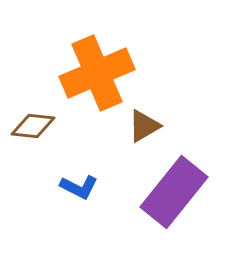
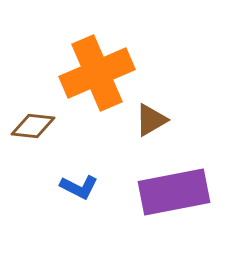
brown triangle: moved 7 px right, 6 px up
purple rectangle: rotated 40 degrees clockwise
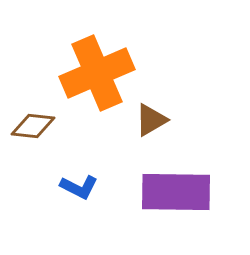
purple rectangle: moved 2 px right; rotated 12 degrees clockwise
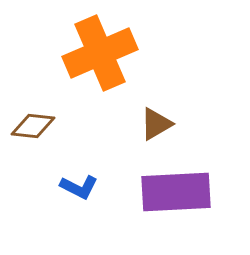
orange cross: moved 3 px right, 20 px up
brown triangle: moved 5 px right, 4 px down
purple rectangle: rotated 4 degrees counterclockwise
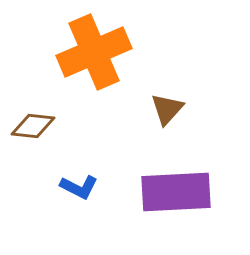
orange cross: moved 6 px left, 1 px up
brown triangle: moved 11 px right, 15 px up; rotated 18 degrees counterclockwise
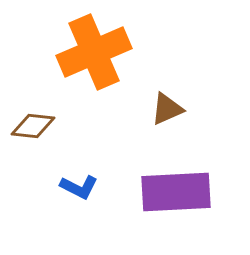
brown triangle: rotated 24 degrees clockwise
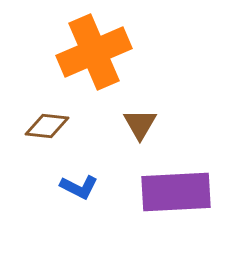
brown triangle: moved 27 px left, 15 px down; rotated 36 degrees counterclockwise
brown diamond: moved 14 px right
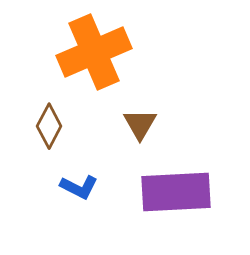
brown diamond: moved 2 px right; rotated 69 degrees counterclockwise
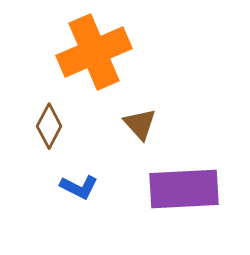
brown triangle: rotated 12 degrees counterclockwise
purple rectangle: moved 8 px right, 3 px up
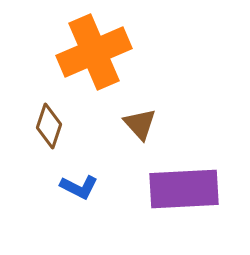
brown diamond: rotated 9 degrees counterclockwise
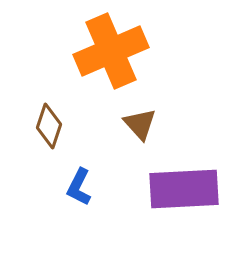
orange cross: moved 17 px right, 1 px up
blue L-shape: rotated 90 degrees clockwise
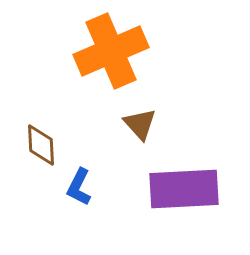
brown diamond: moved 8 px left, 19 px down; rotated 21 degrees counterclockwise
